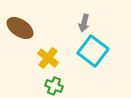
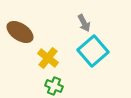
gray arrow: rotated 42 degrees counterclockwise
brown ellipse: moved 4 px down
cyan square: rotated 12 degrees clockwise
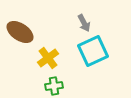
cyan square: rotated 16 degrees clockwise
yellow cross: rotated 15 degrees clockwise
green cross: rotated 30 degrees counterclockwise
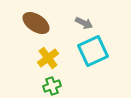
gray arrow: rotated 36 degrees counterclockwise
brown ellipse: moved 16 px right, 9 px up
green cross: moved 2 px left; rotated 12 degrees counterclockwise
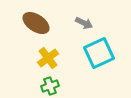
cyan square: moved 6 px right, 2 px down
green cross: moved 2 px left
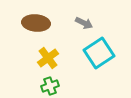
brown ellipse: rotated 28 degrees counterclockwise
cyan square: rotated 8 degrees counterclockwise
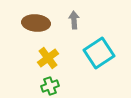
gray arrow: moved 10 px left, 3 px up; rotated 120 degrees counterclockwise
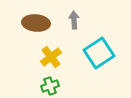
yellow cross: moved 3 px right, 1 px up
